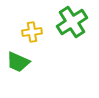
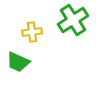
green cross: moved 1 px right, 2 px up
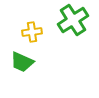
green trapezoid: moved 4 px right
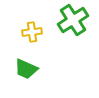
green trapezoid: moved 4 px right, 7 px down
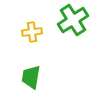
green trapezoid: moved 5 px right, 8 px down; rotated 75 degrees clockwise
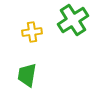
green trapezoid: moved 4 px left, 2 px up
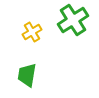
yellow cross: rotated 24 degrees counterclockwise
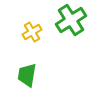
green cross: moved 2 px left
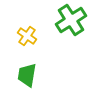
yellow cross: moved 5 px left, 4 px down; rotated 24 degrees counterclockwise
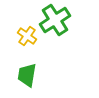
green cross: moved 16 px left
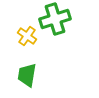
green cross: moved 1 px up; rotated 16 degrees clockwise
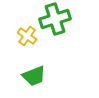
green trapezoid: moved 7 px right, 1 px down; rotated 120 degrees counterclockwise
